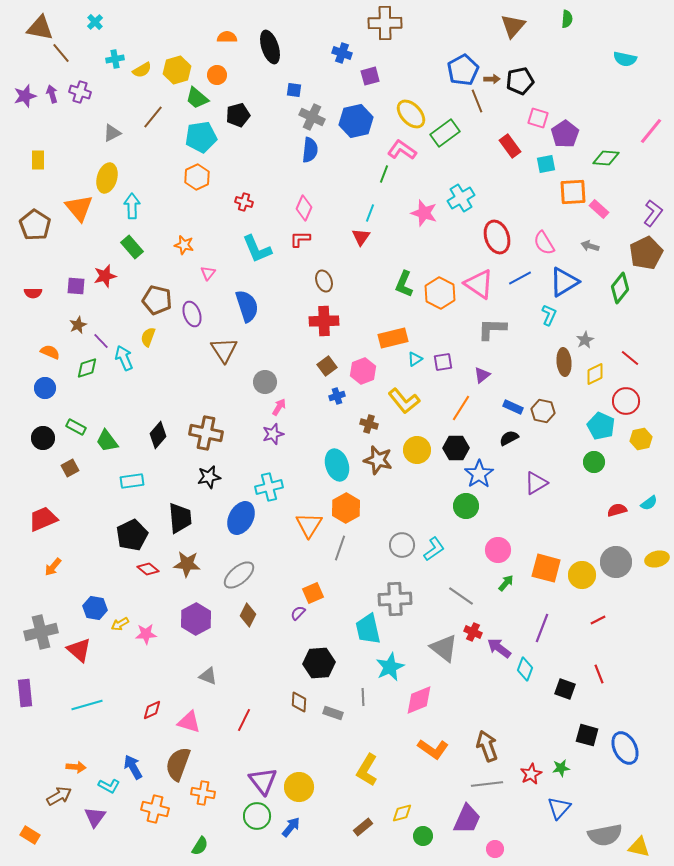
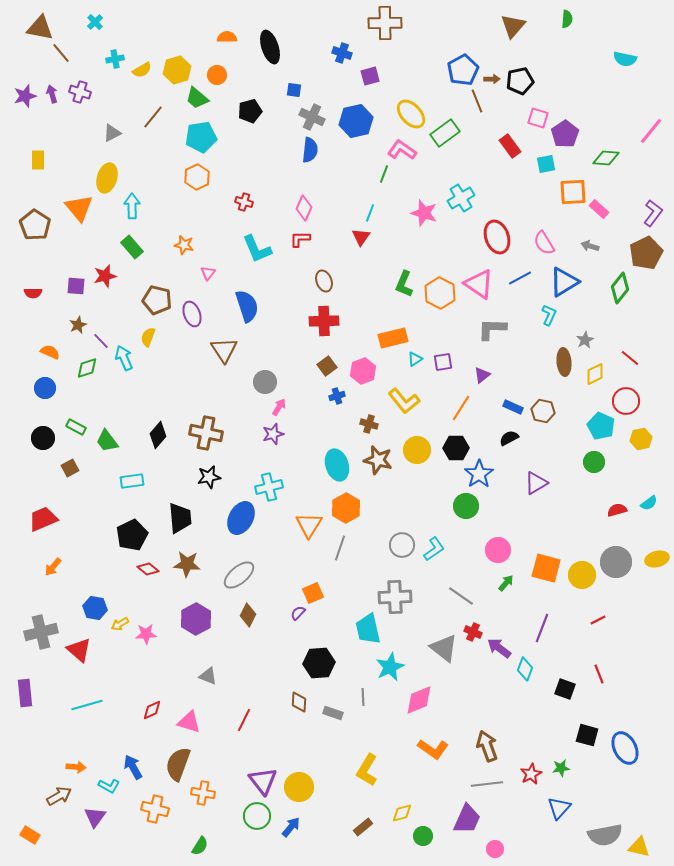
black pentagon at (238, 115): moved 12 px right, 4 px up
gray cross at (395, 599): moved 2 px up
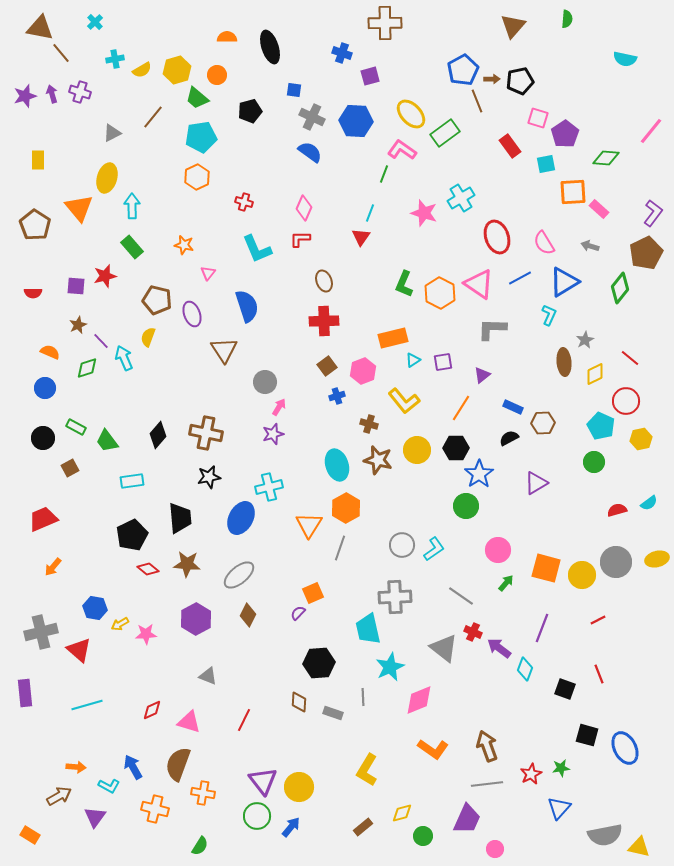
blue hexagon at (356, 121): rotated 16 degrees clockwise
blue semicircle at (310, 150): moved 2 px down; rotated 60 degrees counterclockwise
cyan triangle at (415, 359): moved 2 px left, 1 px down
brown hexagon at (543, 411): moved 12 px down; rotated 15 degrees counterclockwise
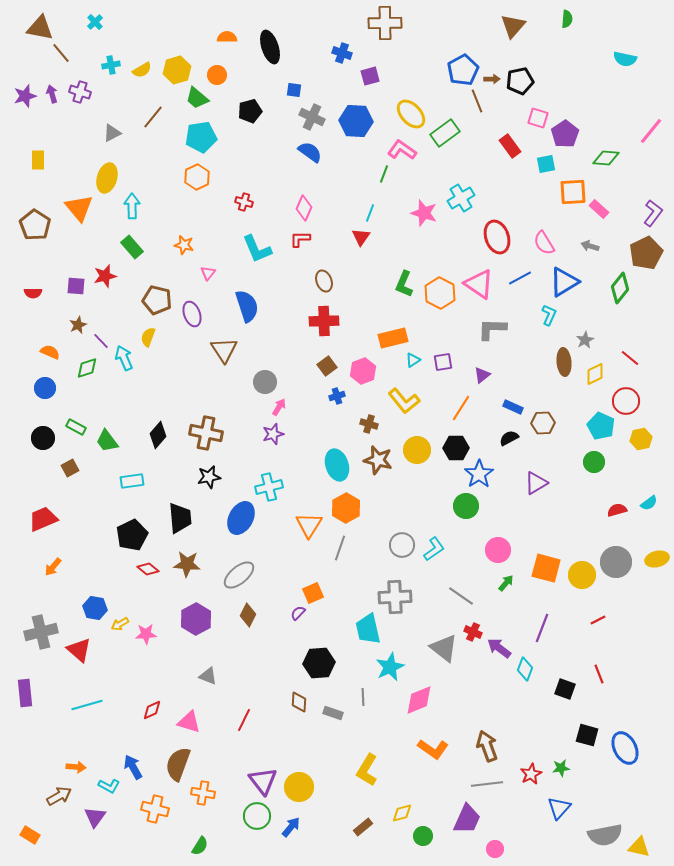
cyan cross at (115, 59): moved 4 px left, 6 px down
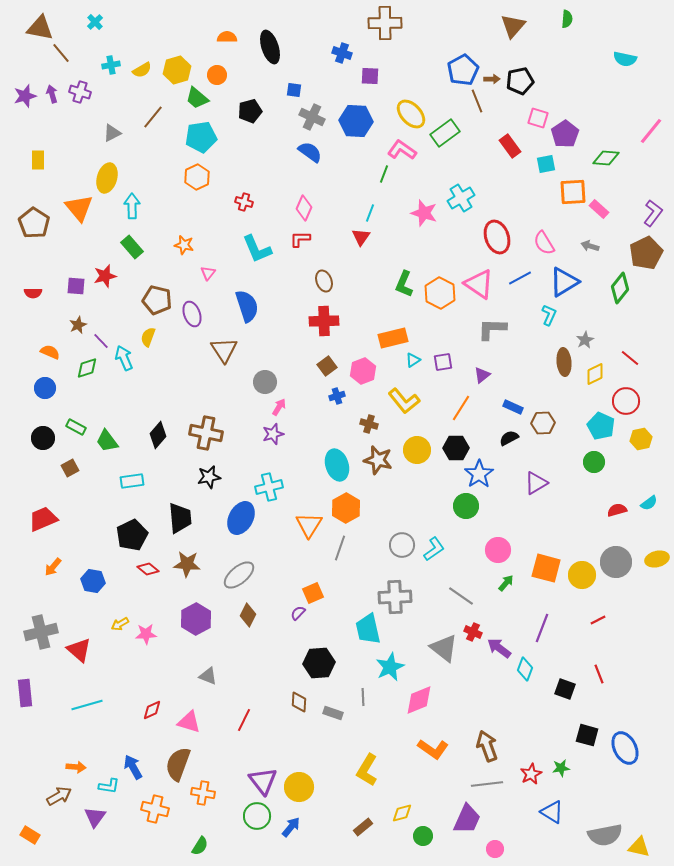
purple square at (370, 76): rotated 18 degrees clockwise
brown pentagon at (35, 225): moved 1 px left, 2 px up
blue hexagon at (95, 608): moved 2 px left, 27 px up
cyan L-shape at (109, 786): rotated 20 degrees counterclockwise
blue triangle at (559, 808): moved 7 px left, 4 px down; rotated 40 degrees counterclockwise
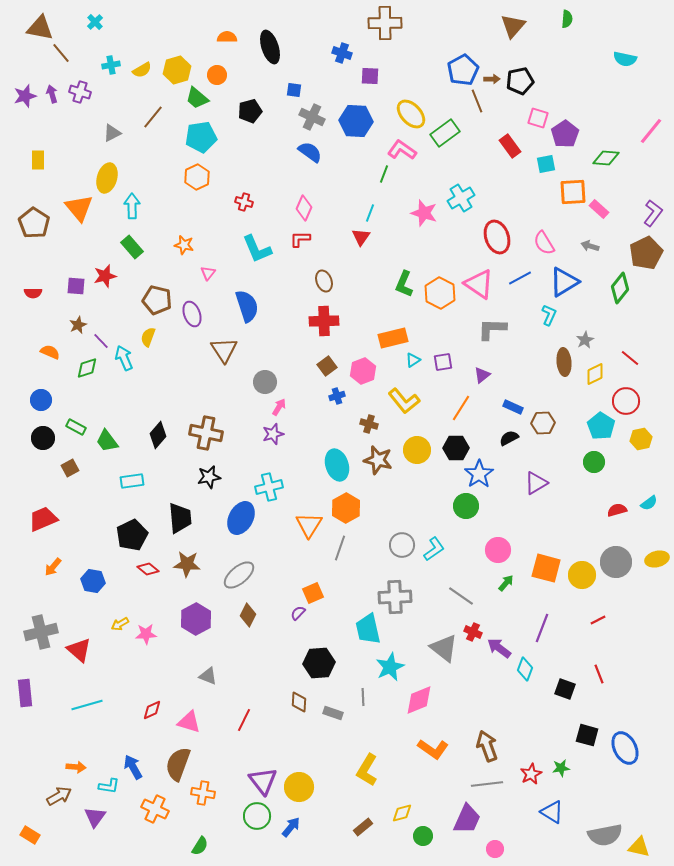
blue circle at (45, 388): moved 4 px left, 12 px down
cyan pentagon at (601, 426): rotated 8 degrees clockwise
orange cross at (155, 809): rotated 12 degrees clockwise
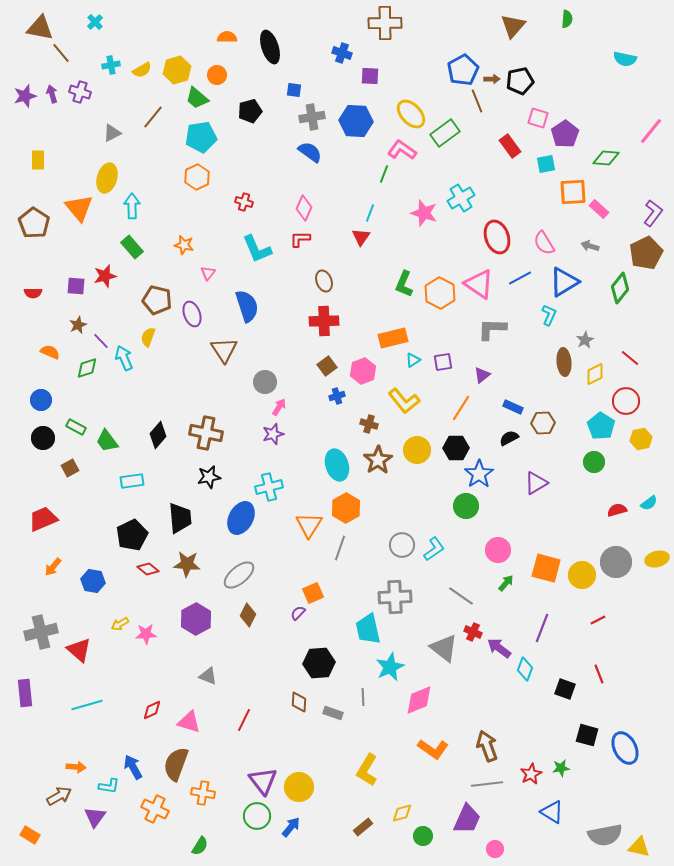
gray cross at (312, 117): rotated 35 degrees counterclockwise
brown star at (378, 460): rotated 24 degrees clockwise
brown semicircle at (178, 764): moved 2 px left
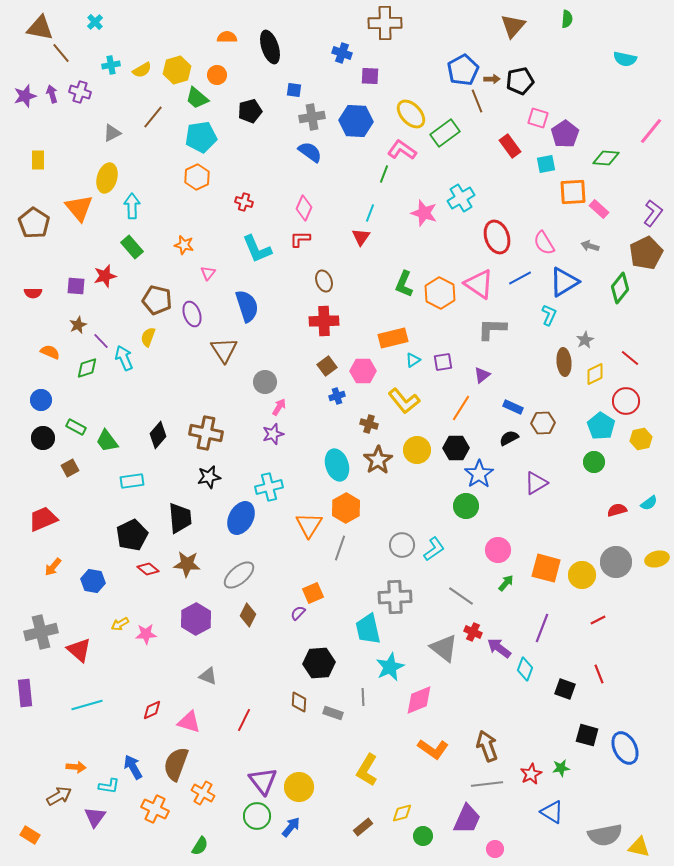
pink hexagon at (363, 371): rotated 20 degrees clockwise
orange cross at (203, 793): rotated 20 degrees clockwise
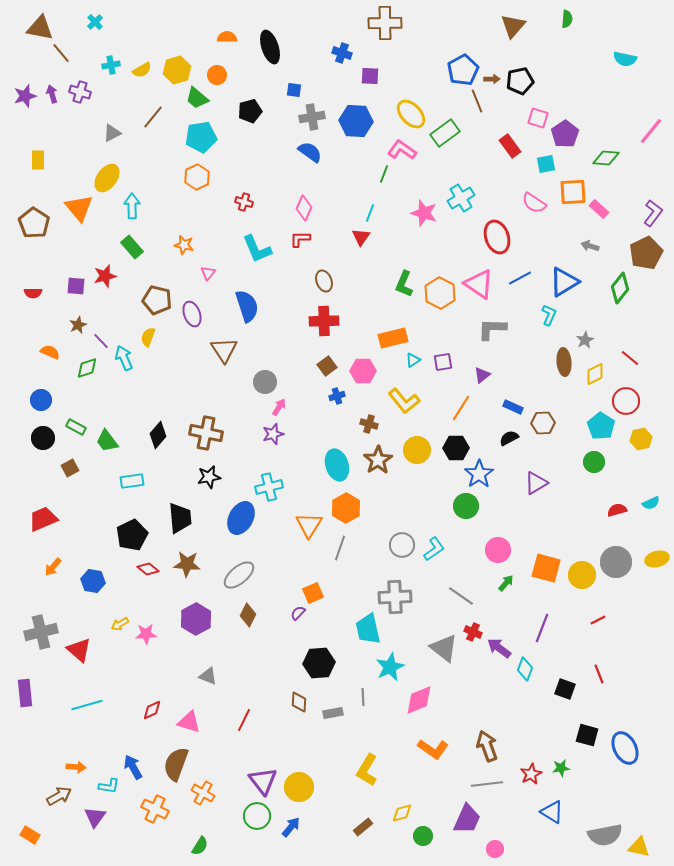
yellow ellipse at (107, 178): rotated 20 degrees clockwise
pink semicircle at (544, 243): moved 10 px left, 40 px up; rotated 25 degrees counterclockwise
cyan semicircle at (649, 503): moved 2 px right; rotated 12 degrees clockwise
gray rectangle at (333, 713): rotated 30 degrees counterclockwise
